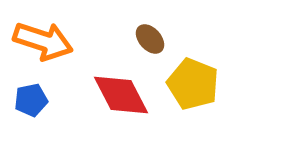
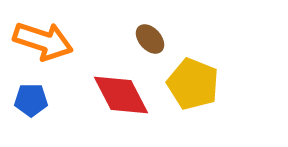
blue pentagon: rotated 12 degrees clockwise
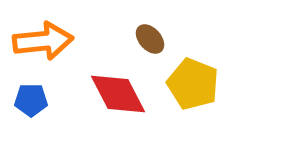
orange arrow: rotated 24 degrees counterclockwise
red diamond: moved 3 px left, 1 px up
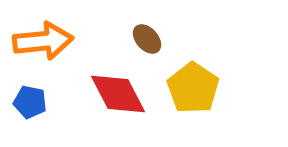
brown ellipse: moved 3 px left
yellow pentagon: moved 4 px down; rotated 12 degrees clockwise
blue pentagon: moved 1 px left, 2 px down; rotated 12 degrees clockwise
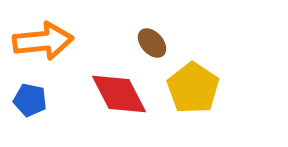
brown ellipse: moved 5 px right, 4 px down
red diamond: moved 1 px right
blue pentagon: moved 2 px up
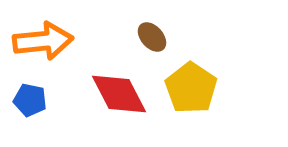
brown ellipse: moved 6 px up
yellow pentagon: moved 2 px left
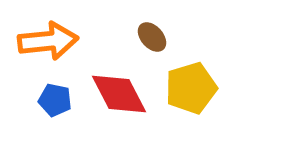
orange arrow: moved 5 px right
yellow pentagon: rotated 21 degrees clockwise
blue pentagon: moved 25 px right
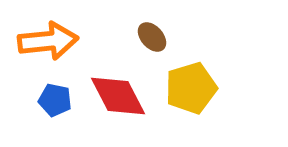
red diamond: moved 1 px left, 2 px down
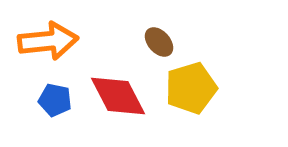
brown ellipse: moved 7 px right, 5 px down
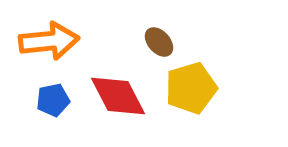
orange arrow: moved 1 px right
blue pentagon: moved 2 px left; rotated 24 degrees counterclockwise
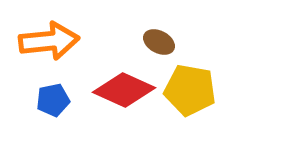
brown ellipse: rotated 20 degrees counterclockwise
yellow pentagon: moved 1 px left, 2 px down; rotated 27 degrees clockwise
red diamond: moved 6 px right, 6 px up; rotated 38 degrees counterclockwise
